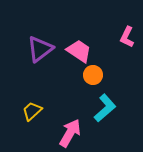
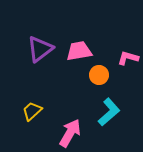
pink L-shape: moved 1 px right, 21 px down; rotated 80 degrees clockwise
pink trapezoid: rotated 44 degrees counterclockwise
orange circle: moved 6 px right
cyan L-shape: moved 4 px right, 4 px down
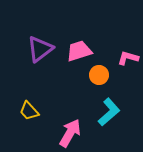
pink trapezoid: rotated 8 degrees counterclockwise
yellow trapezoid: moved 3 px left; rotated 90 degrees counterclockwise
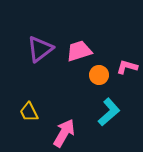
pink L-shape: moved 1 px left, 9 px down
yellow trapezoid: moved 1 px down; rotated 15 degrees clockwise
pink arrow: moved 6 px left
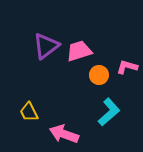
purple triangle: moved 6 px right, 3 px up
pink arrow: moved 1 px down; rotated 100 degrees counterclockwise
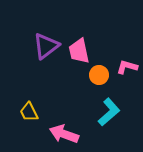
pink trapezoid: rotated 84 degrees counterclockwise
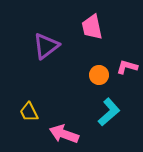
pink trapezoid: moved 13 px right, 24 px up
